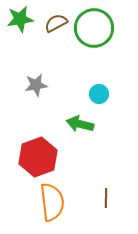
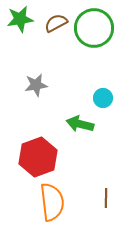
cyan circle: moved 4 px right, 4 px down
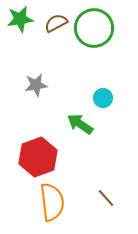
green arrow: rotated 20 degrees clockwise
brown line: rotated 42 degrees counterclockwise
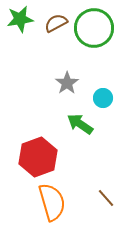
gray star: moved 31 px right, 2 px up; rotated 25 degrees counterclockwise
orange semicircle: rotated 9 degrees counterclockwise
